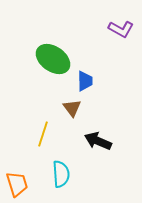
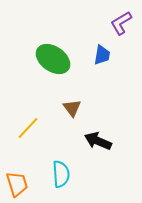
purple L-shape: moved 6 px up; rotated 120 degrees clockwise
blue trapezoid: moved 17 px right, 26 px up; rotated 10 degrees clockwise
yellow line: moved 15 px left, 6 px up; rotated 25 degrees clockwise
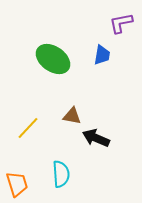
purple L-shape: rotated 20 degrees clockwise
brown triangle: moved 8 px down; rotated 42 degrees counterclockwise
black arrow: moved 2 px left, 3 px up
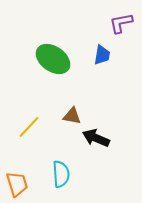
yellow line: moved 1 px right, 1 px up
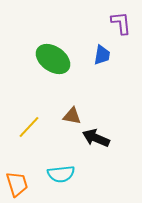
purple L-shape: rotated 95 degrees clockwise
cyan semicircle: rotated 88 degrees clockwise
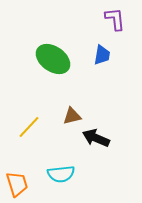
purple L-shape: moved 6 px left, 4 px up
brown triangle: rotated 24 degrees counterclockwise
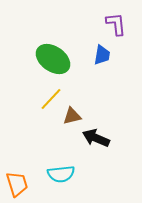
purple L-shape: moved 1 px right, 5 px down
yellow line: moved 22 px right, 28 px up
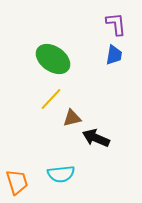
blue trapezoid: moved 12 px right
brown triangle: moved 2 px down
orange trapezoid: moved 2 px up
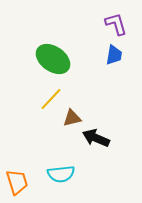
purple L-shape: rotated 10 degrees counterclockwise
